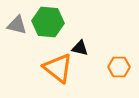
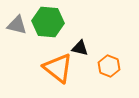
orange hexagon: moved 10 px left, 1 px up; rotated 20 degrees clockwise
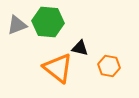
gray triangle: rotated 35 degrees counterclockwise
orange hexagon: rotated 10 degrees counterclockwise
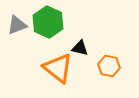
green hexagon: rotated 20 degrees clockwise
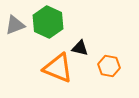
gray triangle: moved 2 px left
orange triangle: rotated 16 degrees counterclockwise
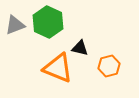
orange hexagon: rotated 25 degrees counterclockwise
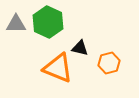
gray triangle: moved 1 px right, 1 px up; rotated 20 degrees clockwise
orange hexagon: moved 3 px up
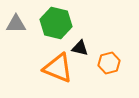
green hexagon: moved 8 px right, 1 px down; rotated 12 degrees counterclockwise
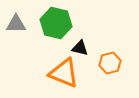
orange hexagon: moved 1 px right
orange triangle: moved 6 px right, 5 px down
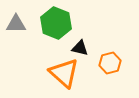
green hexagon: rotated 8 degrees clockwise
orange triangle: rotated 20 degrees clockwise
